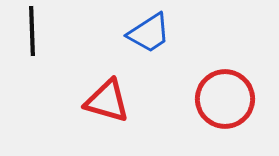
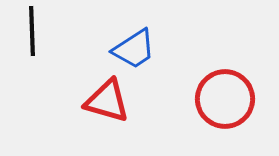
blue trapezoid: moved 15 px left, 16 px down
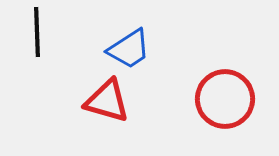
black line: moved 5 px right, 1 px down
blue trapezoid: moved 5 px left
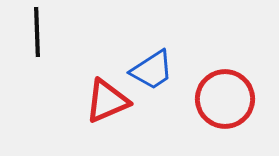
blue trapezoid: moved 23 px right, 21 px down
red triangle: rotated 39 degrees counterclockwise
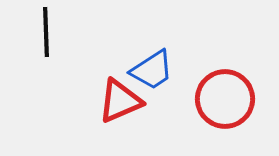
black line: moved 9 px right
red triangle: moved 13 px right
